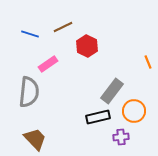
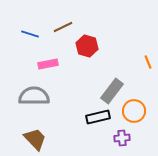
red hexagon: rotated 10 degrees counterclockwise
pink rectangle: rotated 24 degrees clockwise
gray semicircle: moved 5 px right, 4 px down; rotated 96 degrees counterclockwise
purple cross: moved 1 px right, 1 px down
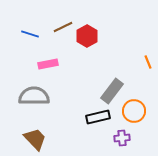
red hexagon: moved 10 px up; rotated 15 degrees clockwise
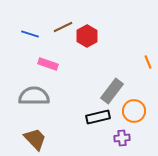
pink rectangle: rotated 30 degrees clockwise
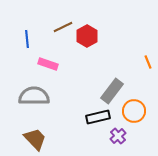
blue line: moved 3 px left, 5 px down; rotated 66 degrees clockwise
purple cross: moved 4 px left, 2 px up; rotated 35 degrees counterclockwise
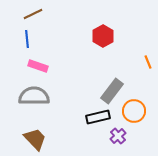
brown line: moved 30 px left, 13 px up
red hexagon: moved 16 px right
pink rectangle: moved 10 px left, 2 px down
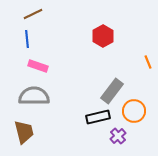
brown trapezoid: moved 11 px left, 7 px up; rotated 30 degrees clockwise
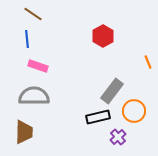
brown line: rotated 60 degrees clockwise
brown trapezoid: rotated 15 degrees clockwise
purple cross: moved 1 px down
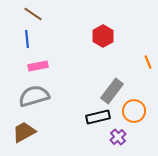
pink rectangle: rotated 30 degrees counterclockwise
gray semicircle: rotated 16 degrees counterclockwise
brown trapezoid: rotated 120 degrees counterclockwise
